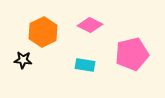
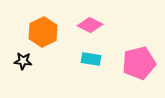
pink pentagon: moved 7 px right, 9 px down
black star: moved 1 px down
cyan rectangle: moved 6 px right, 6 px up
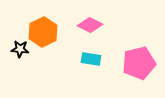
black star: moved 3 px left, 12 px up
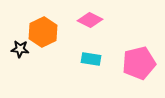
pink diamond: moved 5 px up
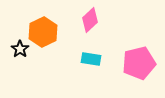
pink diamond: rotated 70 degrees counterclockwise
black star: rotated 30 degrees clockwise
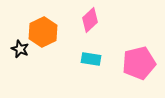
black star: rotated 12 degrees counterclockwise
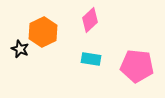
pink pentagon: moved 2 px left, 3 px down; rotated 20 degrees clockwise
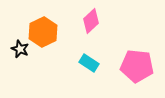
pink diamond: moved 1 px right, 1 px down
cyan rectangle: moved 2 px left, 4 px down; rotated 24 degrees clockwise
